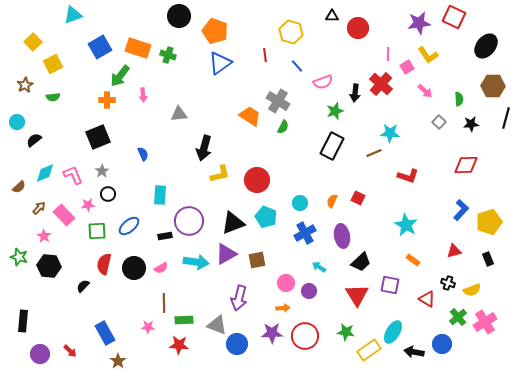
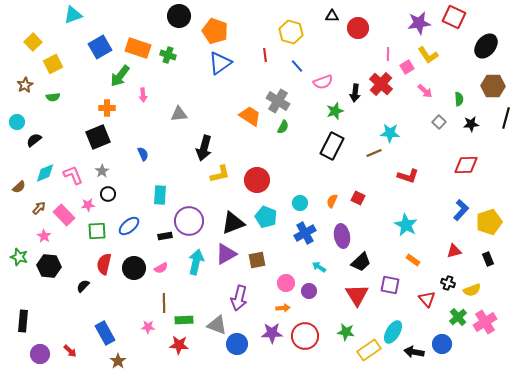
orange cross at (107, 100): moved 8 px down
cyan arrow at (196, 262): rotated 85 degrees counterclockwise
red triangle at (427, 299): rotated 18 degrees clockwise
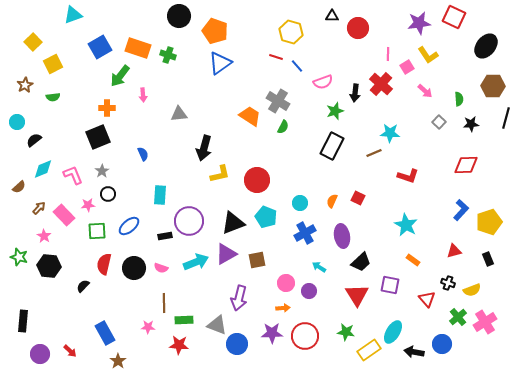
red line at (265, 55): moved 11 px right, 2 px down; rotated 64 degrees counterclockwise
cyan diamond at (45, 173): moved 2 px left, 4 px up
cyan arrow at (196, 262): rotated 55 degrees clockwise
pink semicircle at (161, 268): rotated 48 degrees clockwise
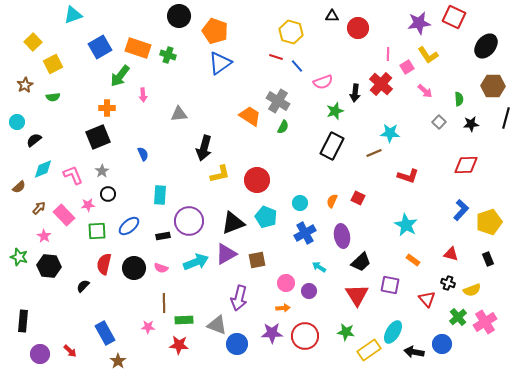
black rectangle at (165, 236): moved 2 px left
red triangle at (454, 251): moved 3 px left, 3 px down; rotated 28 degrees clockwise
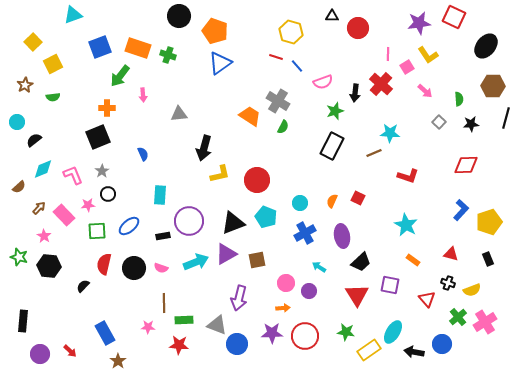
blue square at (100, 47): rotated 10 degrees clockwise
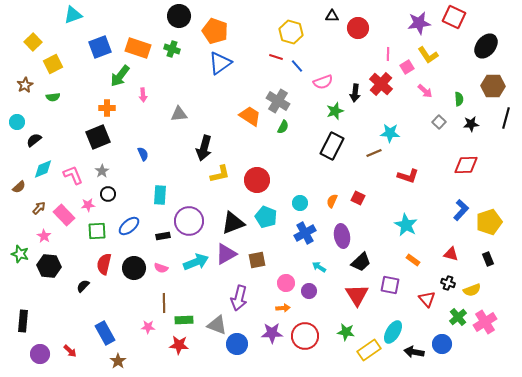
green cross at (168, 55): moved 4 px right, 6 px up
green star at (19, 257): moved 1 px right, 3 px up
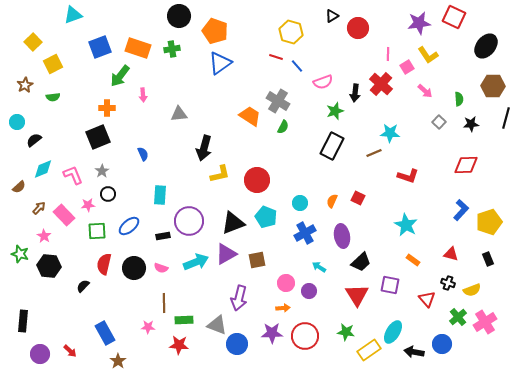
black triangle at (332, 16): rotated 32 degrees counterclockwise
green cross at (172, 49): rotated 28 degrees counterclockwise
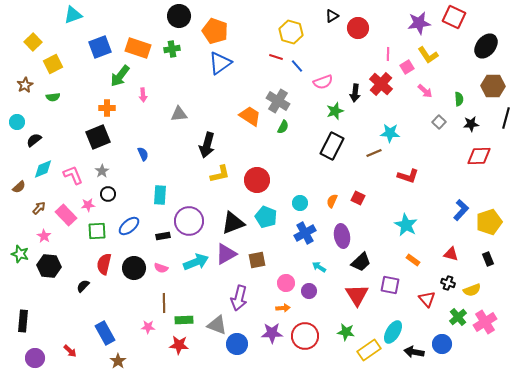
black arrow at (204, 148): moved 3 px right, 3 px up
red diamond at (466, 165): moved 13 px right, 9 px up
pink rectangle at (64, 215): moved 2 px right
purple circle at (40, 354): moved 5 px left, 4 px down
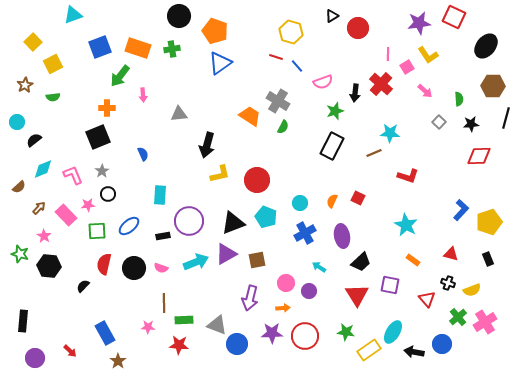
purple arrow at (239, 298): moved 11 px right
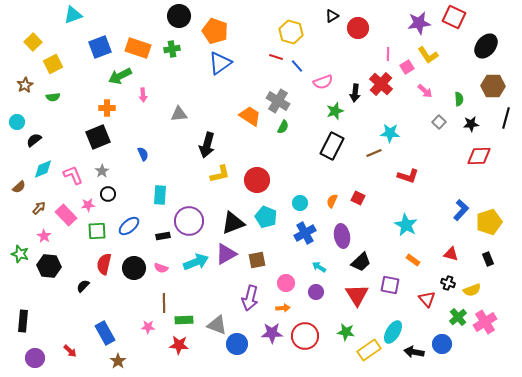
green arrow at (120, 76): rotated 25 degrees clockwise
purple circle at (309, 291): moved 7 px right, 1 px down
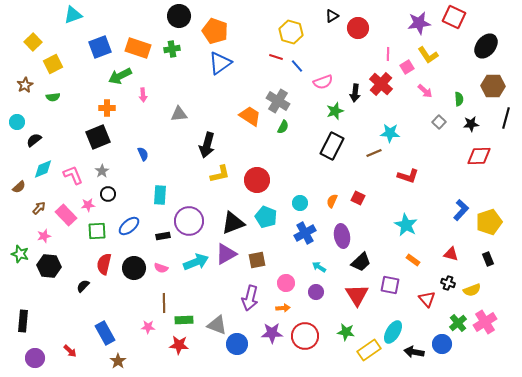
pink star at (44, 236): rotated 24 degrees clockwise
green cross at (458, 317): moved 6 px down
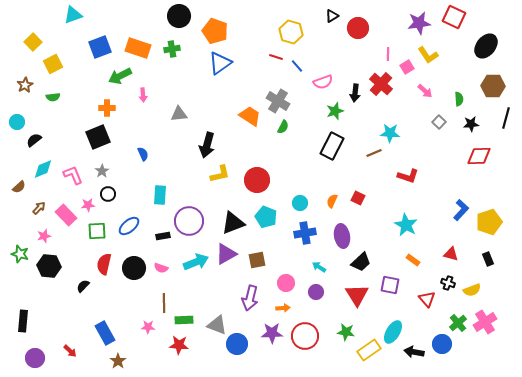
blue cross at (305, 233): rotated 20 degrees clockwise
